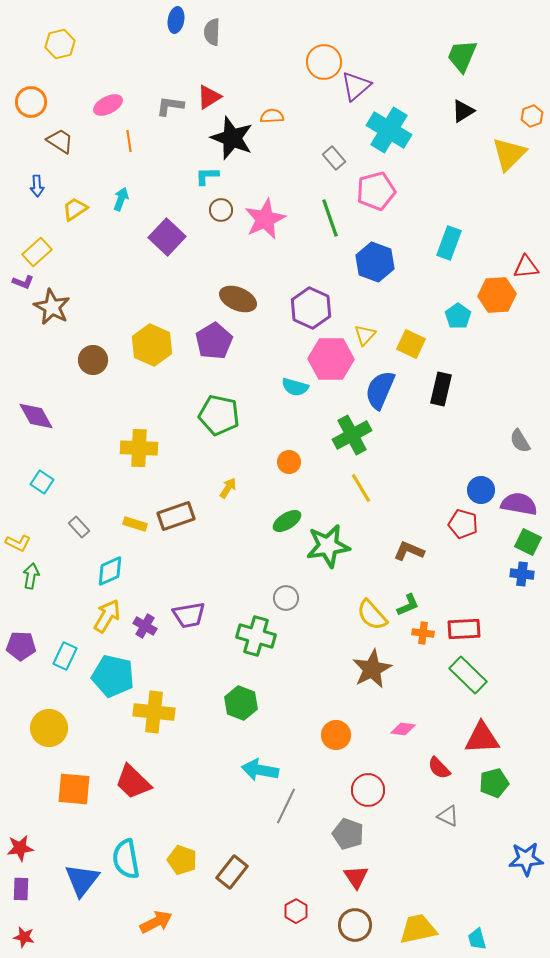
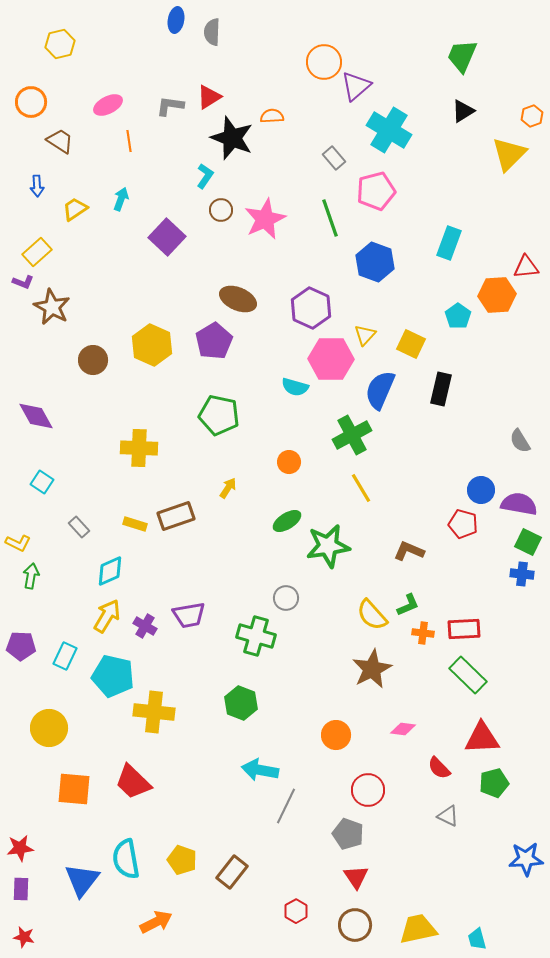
cyan L-shape at (207, 176): moved 2 px left; rotated 125 degrees clockwise
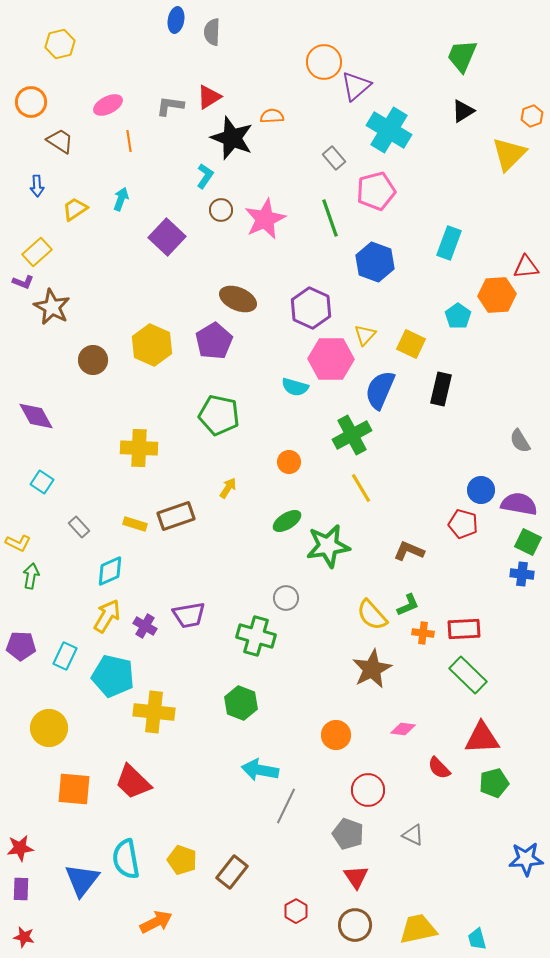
gray triangle at (448, 816): moved 35 px left, 19 px down
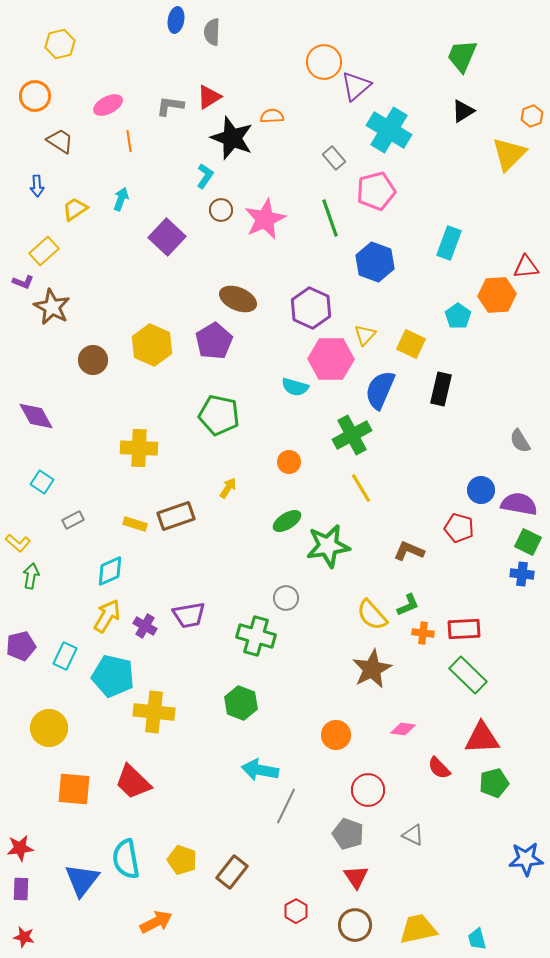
orange circle at (31, 102): moved 4 px right, 6 px up
yellow rectangle at (37, 252): moved 7 px right, 1 px up
red pentagon at (463, 524): moved 4 px left, 4 px down
gray rectangle at (79, 527): moved 6 px left, 7 px up; rotated 75 degrees counterclockwise
yellow L-shape at (18, 543): rotated 15 degrees clockwise
purple pentagon at (21, 646): rotated 16 degrees counterclockwise
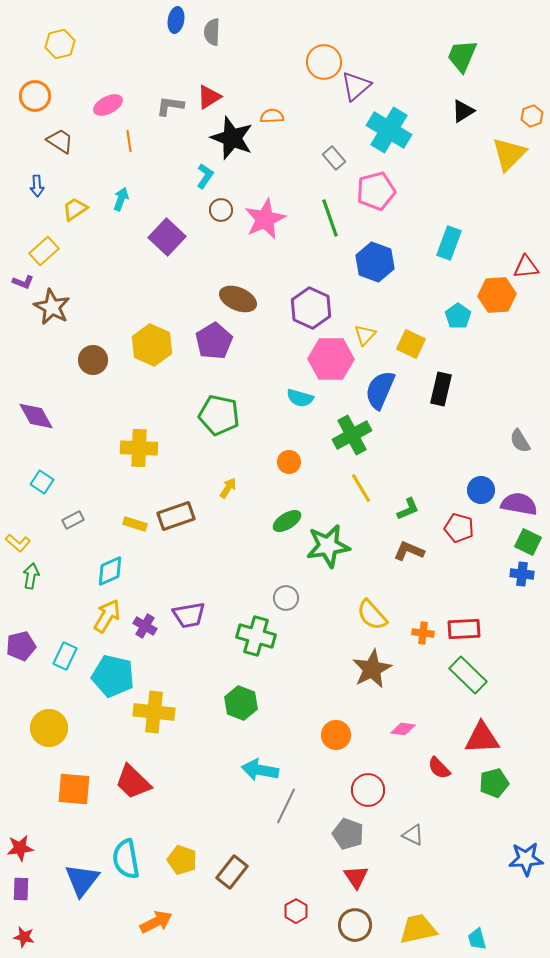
cyan semicircle at (295, 387): moved 5 px right, 11 px down
green L-shape at (408, 605): moved 96 px up
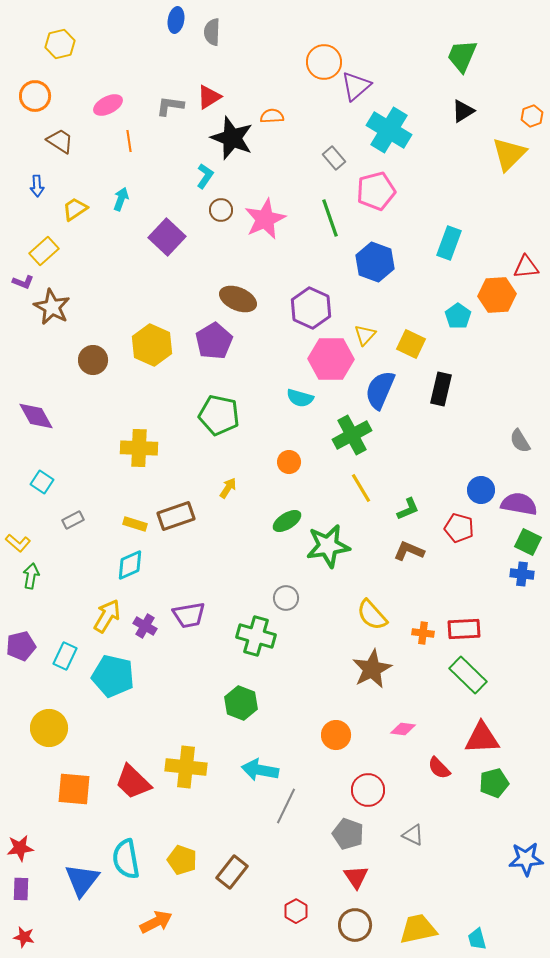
cyan diamond at (110, 571): moved 20 px right, 6 px up
yellow cross at (154, 712): moved 32 px right, 55 px down
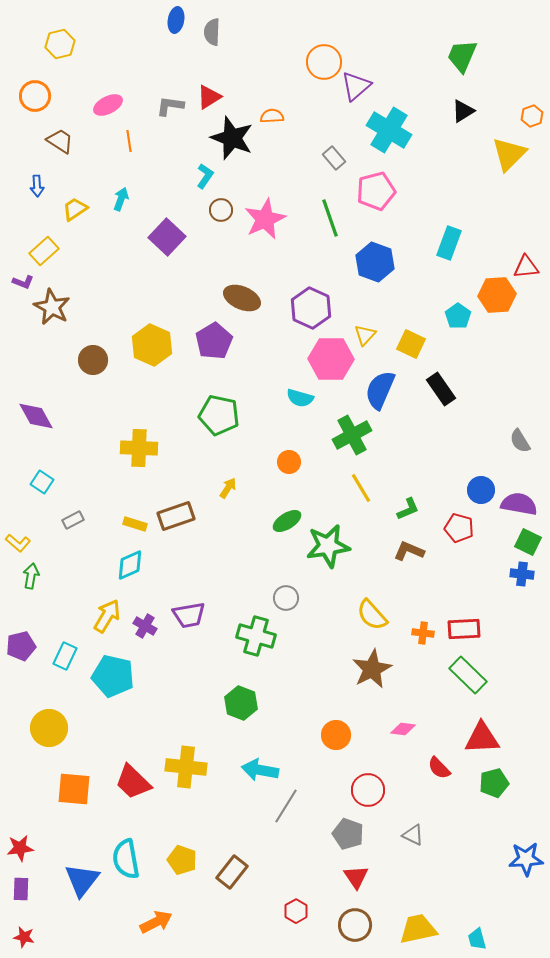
brown ellipse at (238, 299): moved 4 px right, 1 px up
black rectangle at (441, 389): rotated 48 degrees counterclockwise
gray line at (286, 806): rotated 6 degrees clockwise
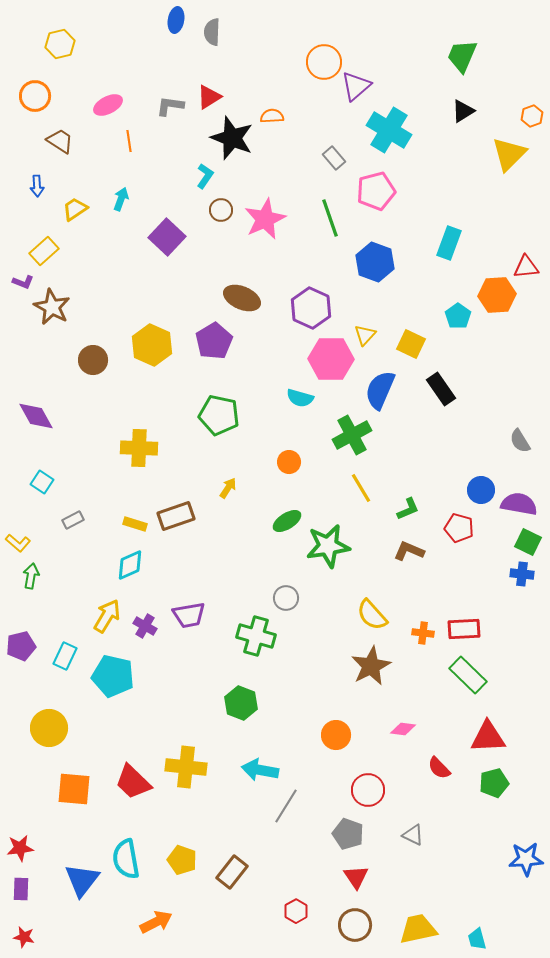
brown star at (372, 669): moved 1 px left, 3 px up
red triangle at (482, 738): moved 6 px right, 1 px up
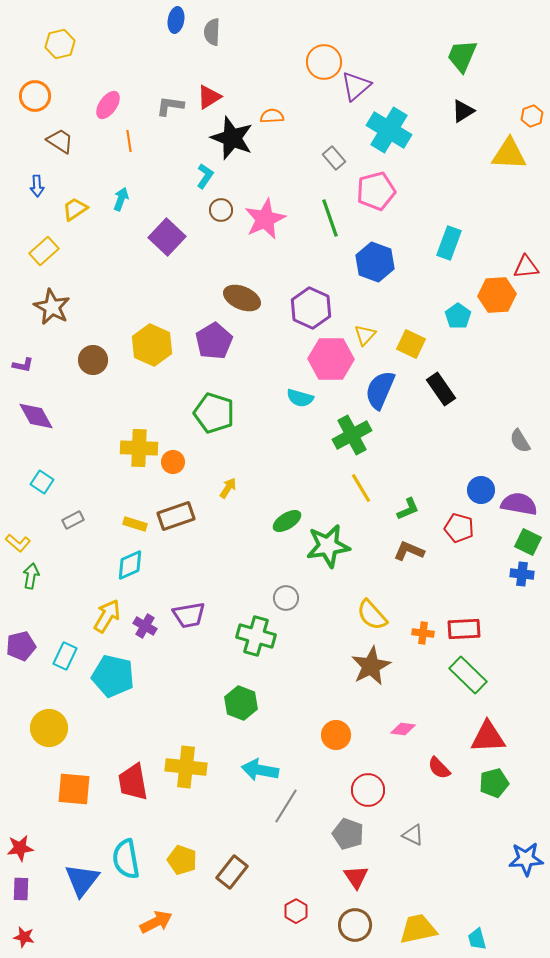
pink ellipse at (108, 105): rotated 28 degrees counterclockwise
yellow triangle at (509, 154): rotated 48 degrees clockwise
purple L-shape at (23, 282): moved 83 px down; rotated 10 degrees counterclockwise
green pentagon at (219, 415): moved 5 px left, 2 px up; rotated 6 degrees clockwise
orange circle at (289, 462): moved 116 px left
red trapezoid at (133, 782): rotated 36 degrees clockwise
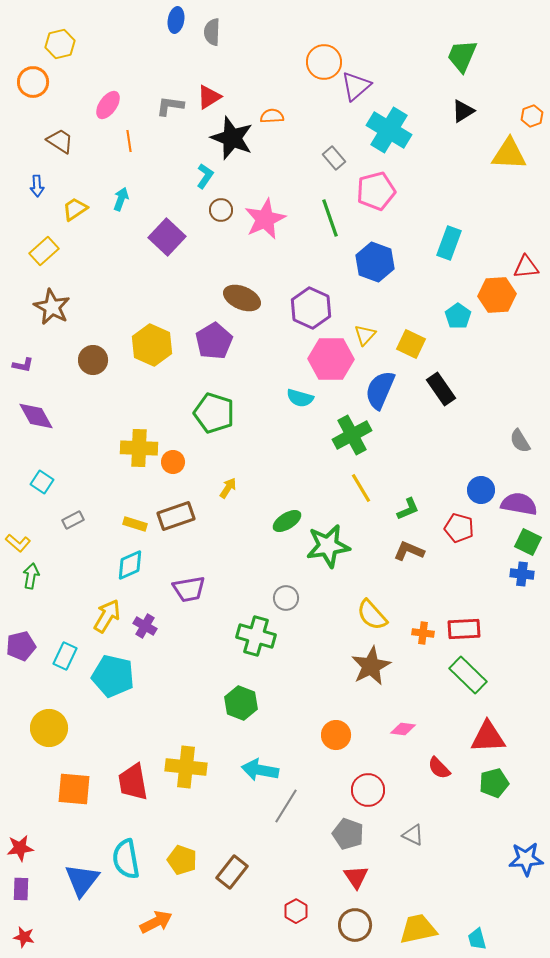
orange circle at (35, 96): moved 2 px left, 14 px up
purple trapezoid at (189, 615): moved 26 px up
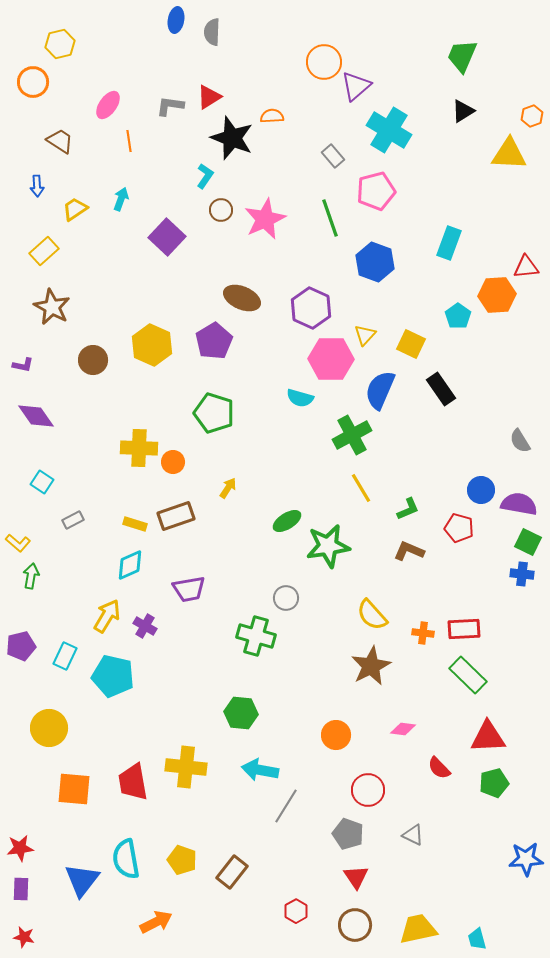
gray rectangle at (334, 158): moved 1 px left, 2 px up
purple diamond at (36, 416): rotated 6 degrees counterclockwise
green hexagon at (241, 703): moved 10 px down; rotated 16 degrees counterclockwise
